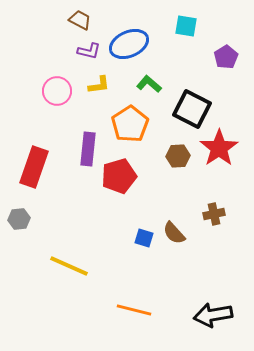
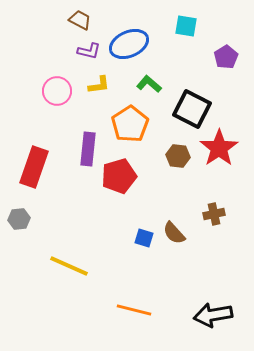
brown hexagon: rotated 10 degrees clockwise
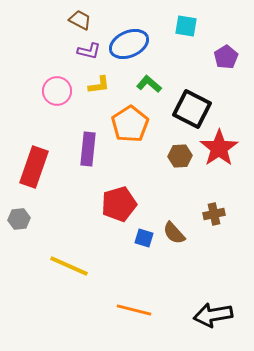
brown hexagon: moved 2 px right; rotated 10 degrees counterclockwise
red pentagon: moved 28 px down
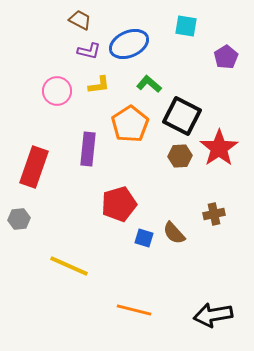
black square: moved 10 px left, 7 px down
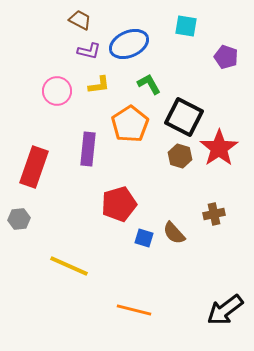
purple pentagon: rotated 20 degrees counterclockwise
green L-shape: rotated 20 degrees clockwise
black square: moved 2 px right, 1 px down
brown hexagon: rotated 20 degrees clockwise
black arrow: moved 12 px right, 5 px up; rotated 27 degrees counterclockwise
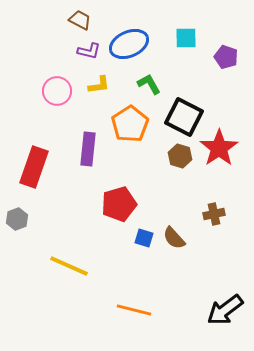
cyan square: moved 12 px down; rotated 10 degrees counterclockwise
gray hexagon: moved 2 px left; rotated 15 degrees counterclockwise
brown semicircle: moved 5 px down
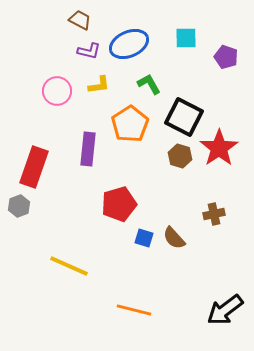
gray hexagon: moved 2 px right, 13 px up
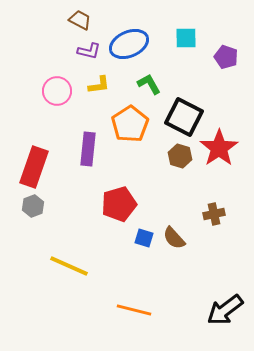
gray hexagon: moved 14 px right
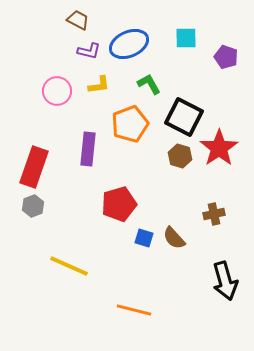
brown trapezoid: moved 2 px left
orange pentagon: rotated 12 degrees clockwise
black arrow: moved 29 px up; rotated 69 degrees counterclockwise
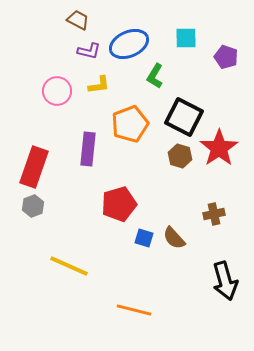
green L-shape: moved 6 px right, 8 px up; rotated 120 degrees counterclockwise
